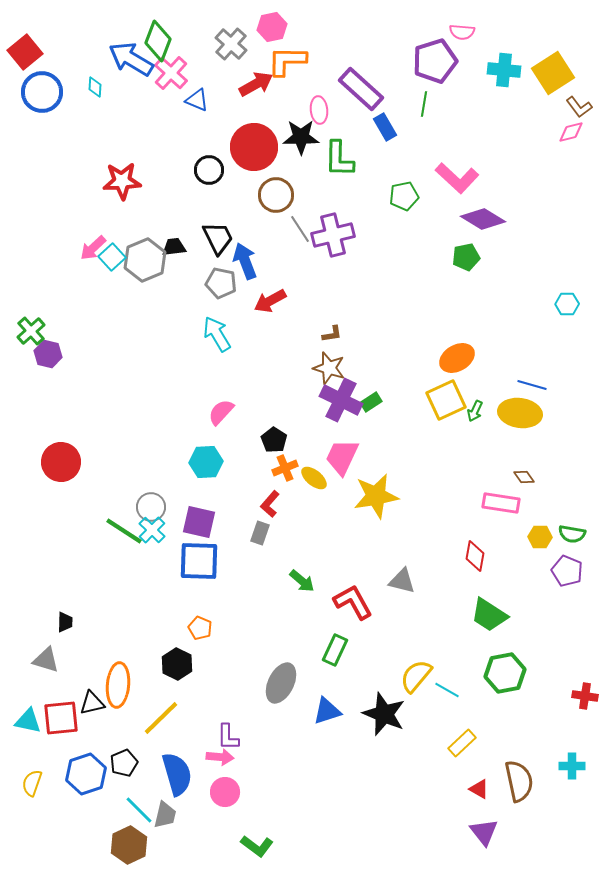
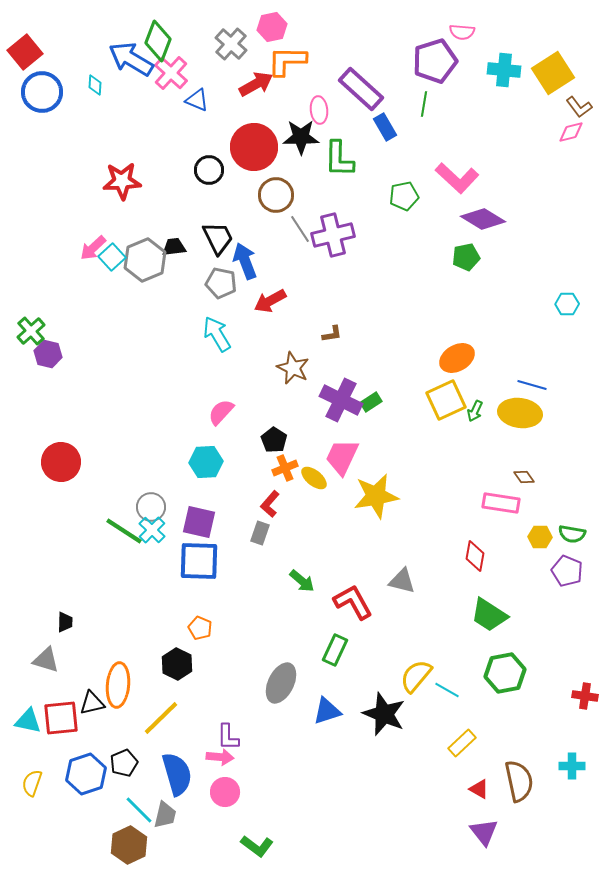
cyan diamond at (95, 87): moved 2 px up
brown star at (329, 368): moved 36 px left; rotated 8 degrees clockwise
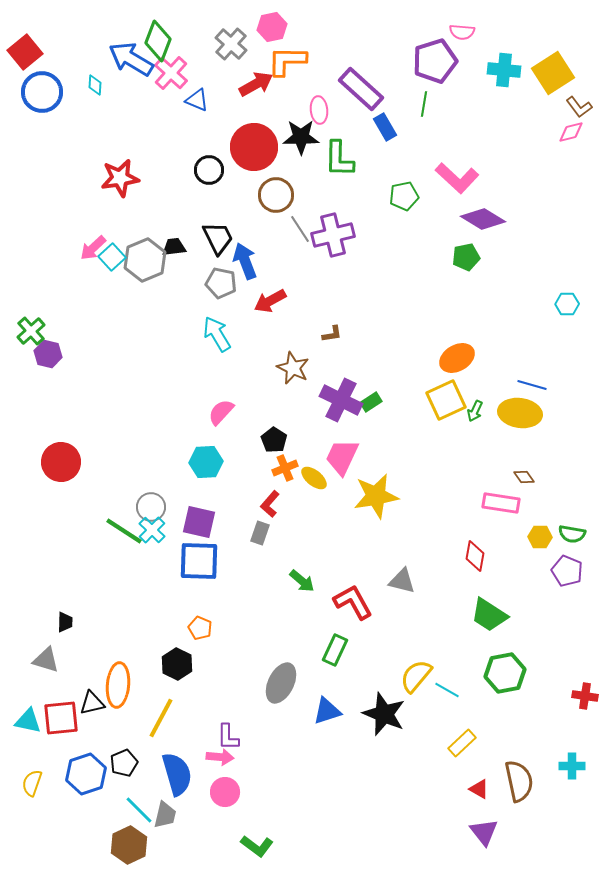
red star at (122, 181): moved 2 px left, 3 px up; rotated 6 degrees counterclockwise
yellow line at (161, 718): rotated 18 degrees counterclockwise
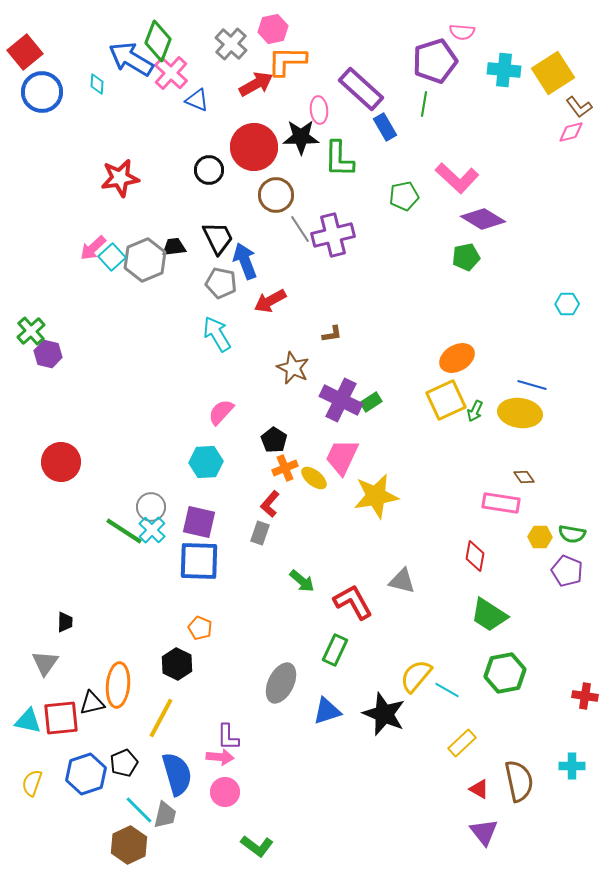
pink hexagon at (272, 27): moved 1 px right, 2 px down
cyan diamond at (95, 85): moved 2 px right, 1 px up
gray triangle at (46, 660): moved 1 px left, 3 px down; rotated 48 degrees clockwise
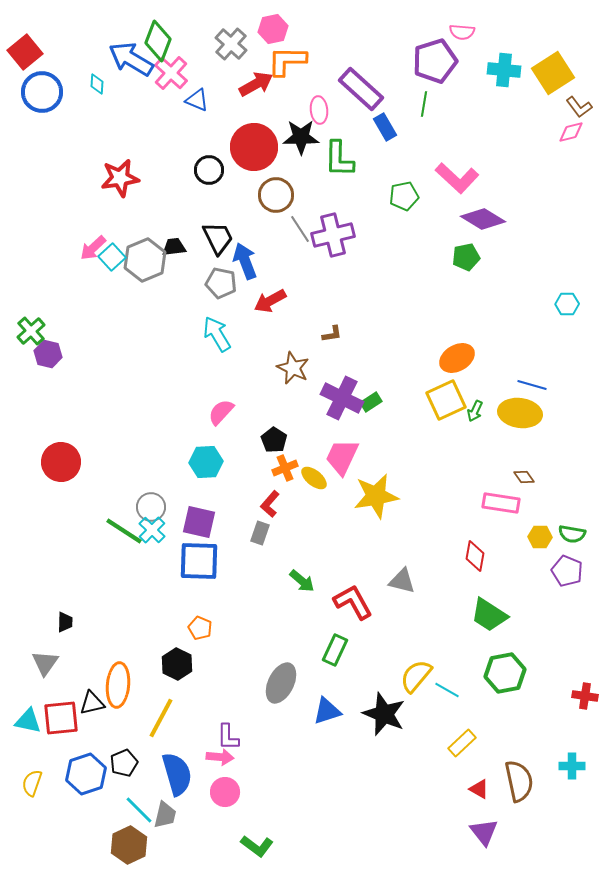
purple cross at (341, 400): moved 1 px right, 2 px up
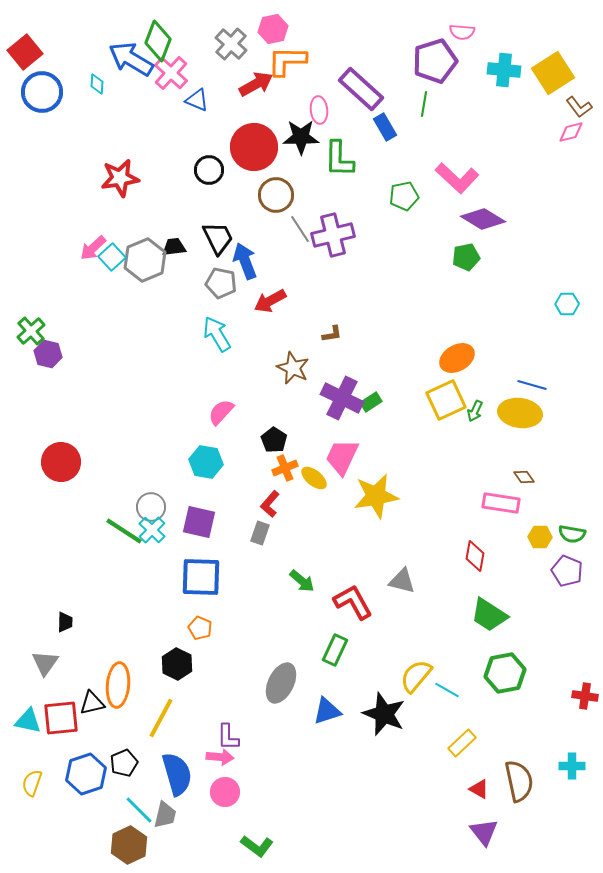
cyan hexagon at (206, 462): rotated 12 degrees clockwise
blue square at (199, 561): moved 2 px right, 16 px down
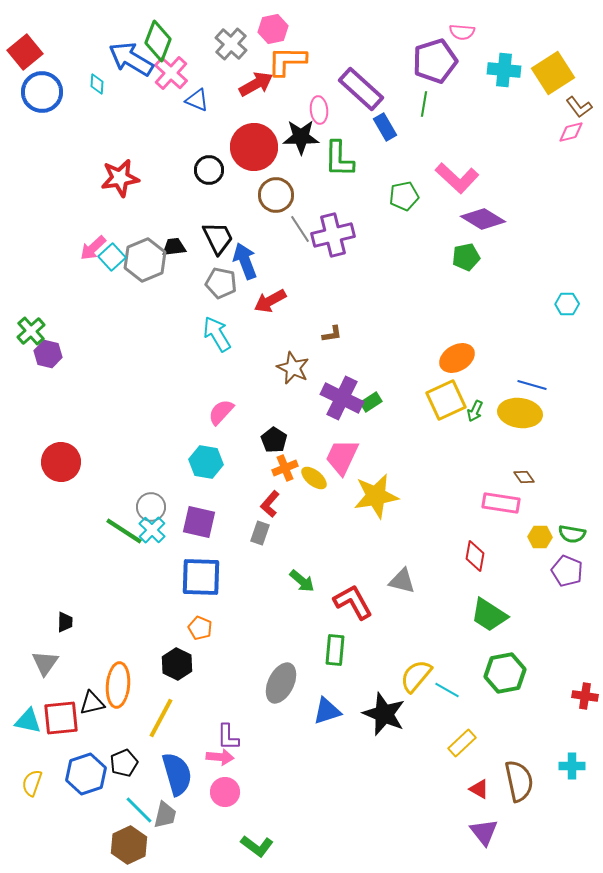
green rectangle at (335, 650): rotated 20 degrees counterclockwise
